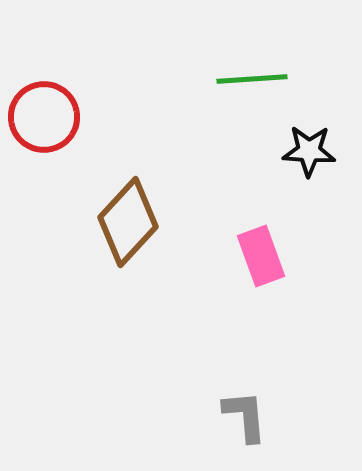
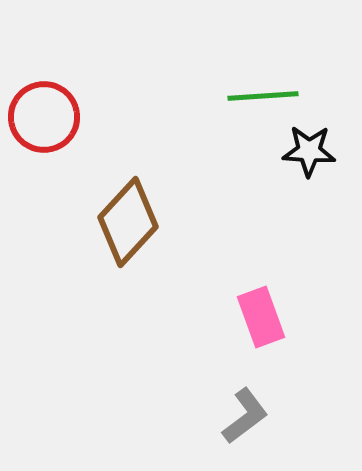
green line: moved 11 px right, 17 px down
pink rectangle: moved 61 px down
gray L-shape: rotated 58 degrees clockwise
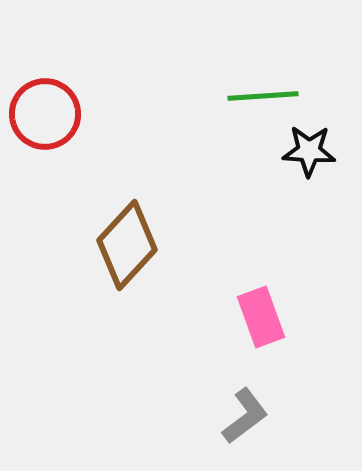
red circle: moved 1 px right, 3 px up
brown diamond: moved 1 px left, 23 px down
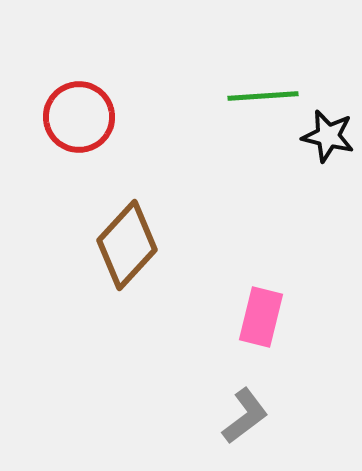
red circle: moved 34 px right, 3 px down
black star: moved 19 px right, 15 px up; rotated 10 degrees clockwise
pink rectangle: rotated 34 degrees clockwise
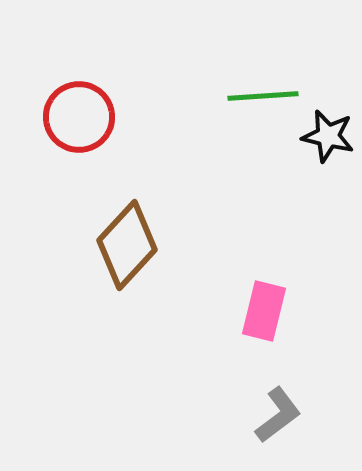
pink rectangle: moved 3 px right, 6 px up
gray L-shape: moved 33 px right, 1 px up
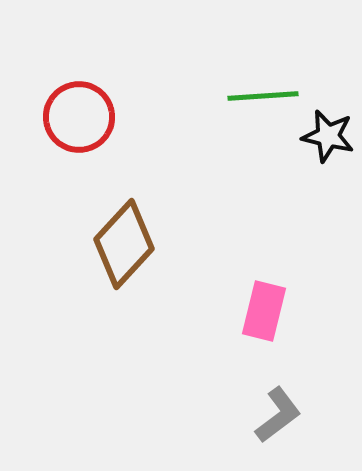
brown diamond: moved 3 px left, 1 px up
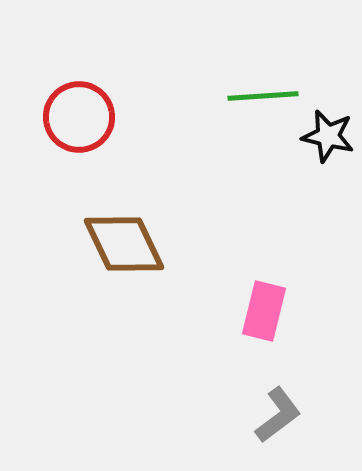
brown diamond: rotated 68 degrees counterclockwise
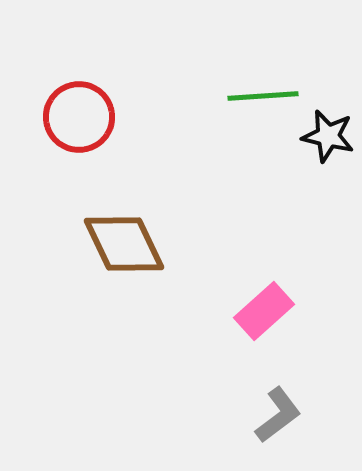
pink rectangle: rotated 34 degrees clockwise
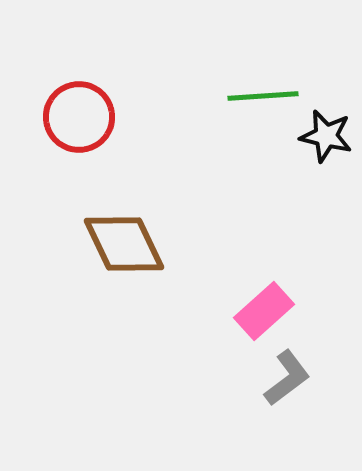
black star: moved 2 px left
gray L-shape: moved 9 px right, 37 px up
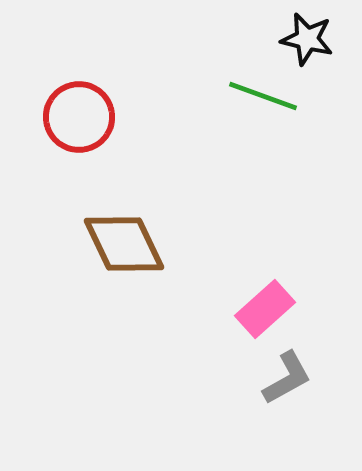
green line: rotated 24 degrees clockwise
black star: moved 19 px left, 97 px up
pink rectangle: moved 1 px right, 2 px up
gray L-shape: rotated 8 degrees clockwise
